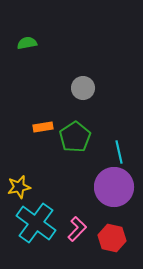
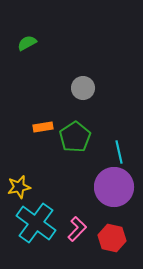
green semicircle: rotated 18 degrees counterclockwise
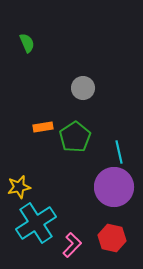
green semicircle: rotated 96 degrees clockwise
cyan cross: rotated 21 degrees clockwise
pink L-shape: moved 5 px left, 16 px down
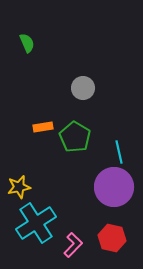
green pentagon: rotated 8 degrees counterclockwise
pink L-shape: moved 1 px right
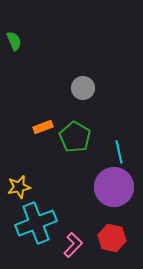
green semicircle: moved 13 px left, 2 px up
orange rectangle: rotated 12 degrees counterclockwise
cyan cross: rotated 12 degrees clockwise
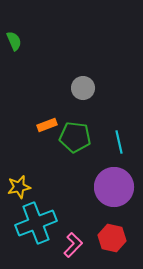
orange rectangle: moved 4 px right, 2 px up
green pentagon: rotated 24 degrees counterclockwise
cyan line: moved 10 px up
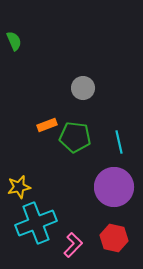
red hexagon: moved 2 px right
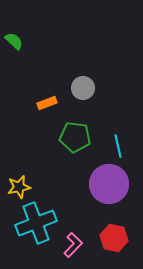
green semicircle: rotated 24 degrees counterclockwise
orange rectangle: moved 22 px up
cyan line: moved 1 px left, 4 px down
purple circle: moved 5 px left, 3 px up
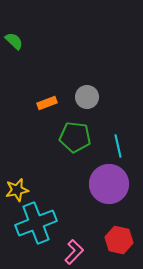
gray circle: moved 4 px right, 9 px down
yellow star: moved 2 px left, 3 px down
red hexagon: moved 5 px right, 2 px down
pink L-shape: moved 1 px right, 7 px down
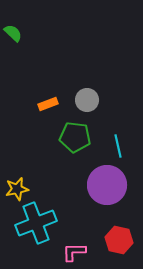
green semicircle: moved 1 px left, 8 px up
gray circle: moved 3 px down
orange rectangle: moved 1 px right, 1 px down
purple circle: moved 2 px left, 1 px down
yellow star: moved 1 px up
pink L-shape: rotated 135 degrees counterclockwise
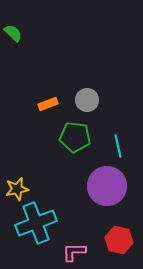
purple circle: moved 1 px down
